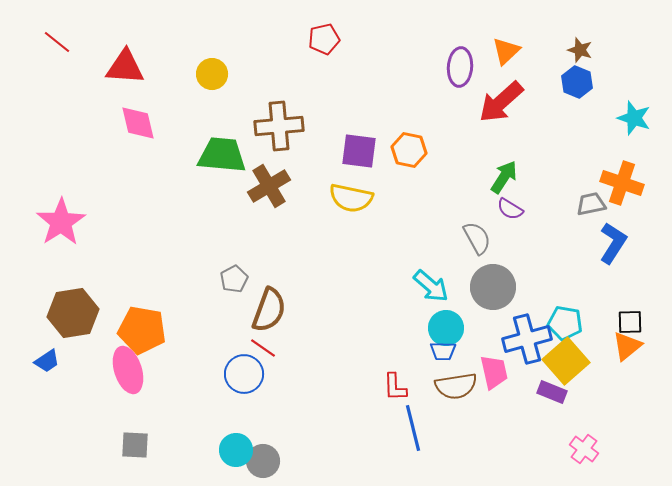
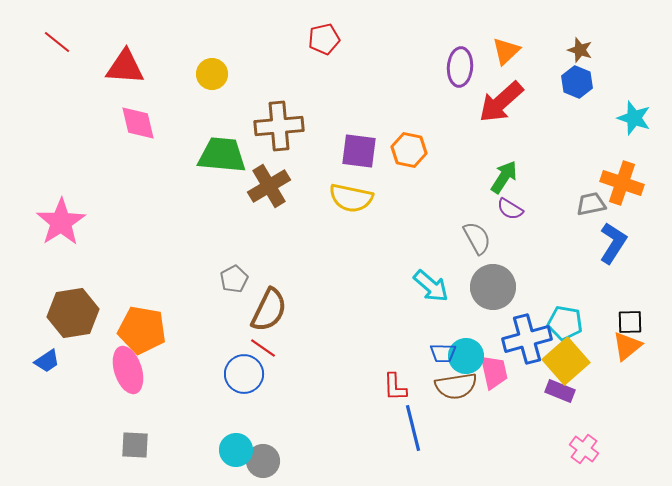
brown semicircle at (269, 310): rotated 6 degrees clockwise
cyan circle at (446, 328): moved 20 px right, 28 px down
blue trapezoid at (443, 351): moved 2 px down
purple rectangle at (552, 392): moved 8 px right, 1 px up
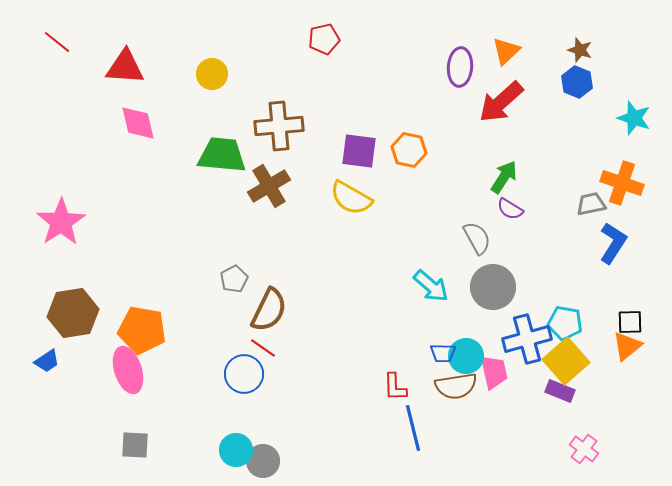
yellow semicircle at (351, 198): rotated 18 degrees clockwise
